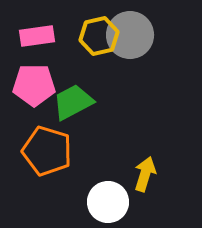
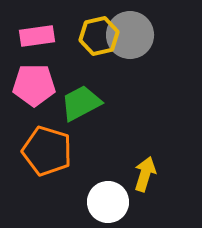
green trapezoid: moved 8 px right, 1 px down
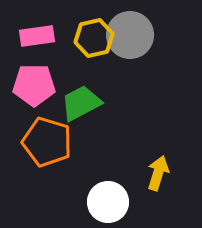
yellow hexagon: moved 5 px left, 2 px down
orange pentagon: moved 9 px up
yellow arrow: moved 13 px right, 1 px up
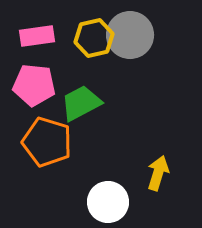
pink pentagon: rotated 6 degrees clockwise
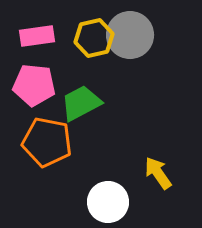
orange pentagon: rotated 6 degrees counterclockwise
yellow arrow: rotated 52 degrees counterclockwise
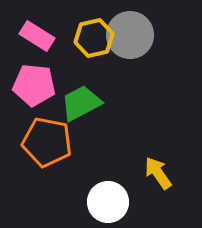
pink rectangle: rotated 40 degrees clockwise
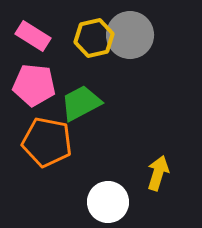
pink rectangle: moved 4 px left
yellow arrow: rotated 52 degrees clockwise
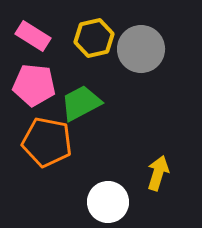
gray circle: moved 11 px right, 14 px down
